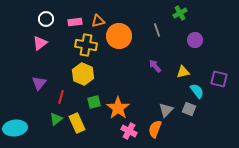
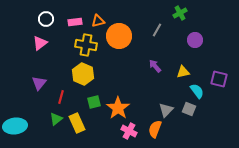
gray line: rotated 48 degrees clockwise
cyan ellipse: moved 2 px up
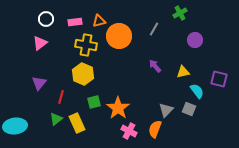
orange triangle: moved 1 px right
gray line: moved 3 px left, 1 px up
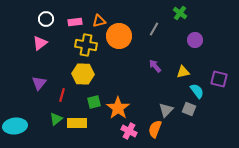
green cross: rotated 24 degrees counterclockwise
yellow hexagon: rotated 20 degrees counterclockwise
red line: moved 1 px right, 2 px up
yellow rectangle: rotated 66 degrees counterclockwise
